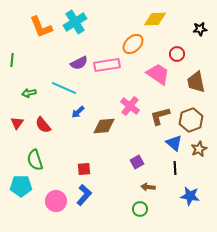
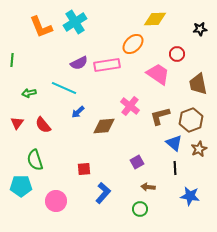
brown trapezoid: moved 2 px right, 2 px down
blue L-shape: moved 19 px right, 2 px up
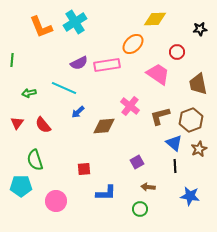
red circle: moved 2 px up
black line: moved 2 px up
blue L-shape: moved 3 px right; rotated 50 degrees clockwise
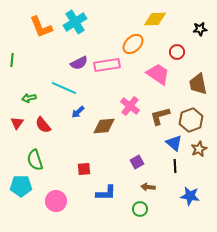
green arrow: moved 5 px down
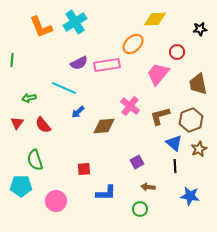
pink trapezoid: rotated 85 degrees counterclockwise
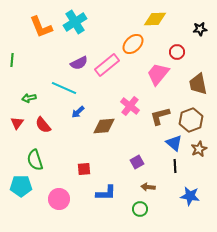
pink rectangle: rotated 30 degrees counterclockwise
pink circle: moved 3 px right, 2 px up
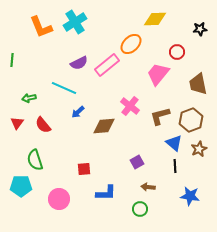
orange ellipse: moved 2 px left
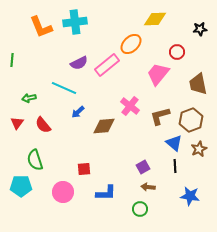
cyan cross: rotated 25 degrees clockwise
purple square: moved 6 px right, 5 px down
pink circle: moved 4 px right, 7 px up
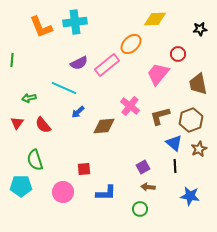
red circle: moved 1 px right, 2 px down
